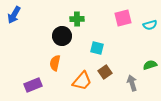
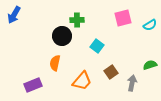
green cross: moved 1 px down
cyan semicircle: rotated 16 degrees counterclockwise
cyan square: moved 2 px up; rotated 24 degrees clockwise
brown square: moved 6 px right
gray arrow: rotated 28 degrees clockwise
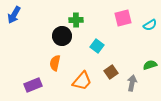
green cross: moved 1 px left
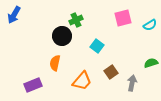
green cross: rotated 24 degrees counterclockwise
green semicircle: moved 1 px right, 2 px up
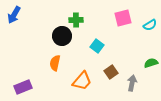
green cross: rotated 24 degrees clockwise
purple rectangle: moved 10 px left, 2 px down
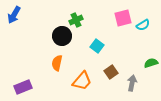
green cross: rotated 24 degrees counterclockwise
cyan semicircle: moved 7 px left
orange semicircle: moved 2 px right
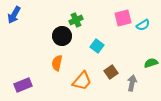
purple rectangle: moved 2 px up
